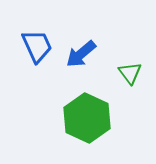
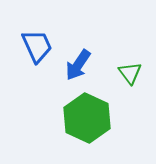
blue arrow: moved 3 px left, 11 px down; rotated 16 degrees counterclockwise
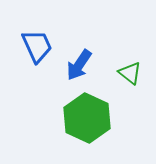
blue arrow: moved 1 px right
green triangle: rotated 15 degrees counterclockwise
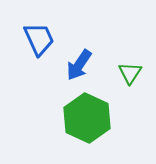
blue trapezoid: moved 2 px right, 7 px up
green triangle: rotated 25 degrees clockwise
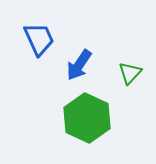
green triangle: rotated 10 degrees clockwise
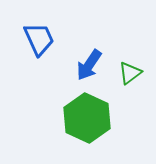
blue arrow: moved 10 px right
green triangle: rotated 10 degrees clockwise
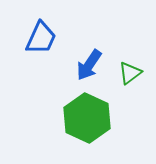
blue trapezoid: moved 2 px right, 1 px up; rotated 48 degrees clockwise
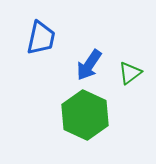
blue trapezoid: rotated 12 degrees counterclockwise
green hexagon: moved 2 px left, 3 px up
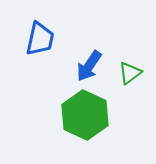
blue trapezoid: moved 1 px left, 1 px down
blue arrow: moved 1 px down
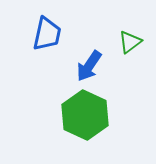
blue trapezoid: moved 7 px right, 5 px up
green triangle: moved 31 px up
